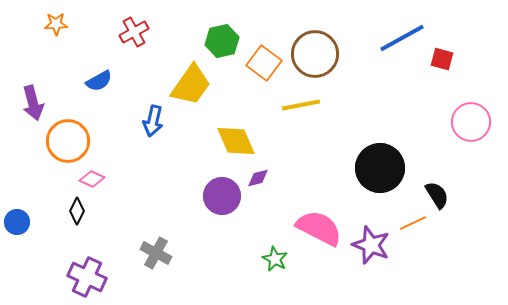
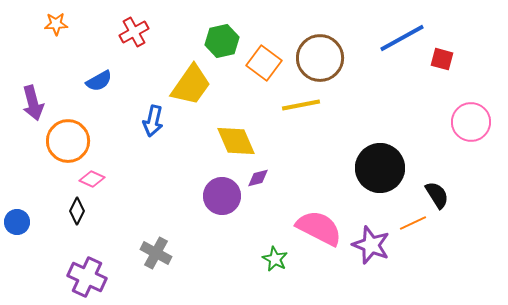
brown circle: moved 5 px right, 4 px down
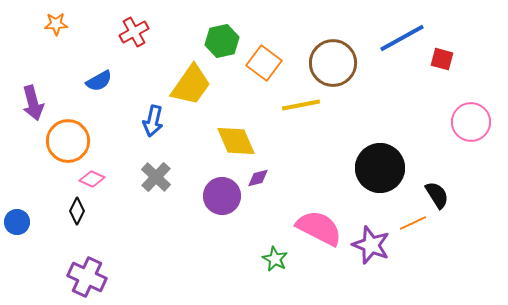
brown circle: moved 13 px right, 5 px down
gray cross: moved 76 px up; rotated 16 degrees clockwise
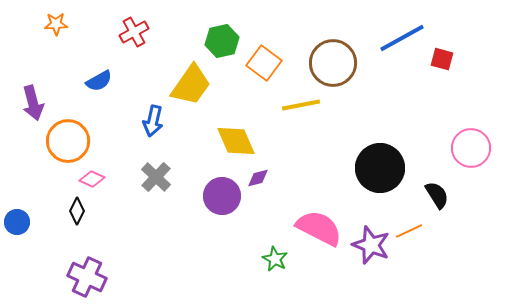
pink circle: moved 26 px down
orange line: moved 4 px left, 8 px down
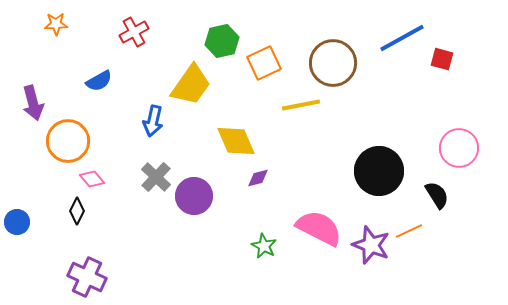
orange square: rotated 28 degrees clockwise
pink circle: moved 12 px left
black circle: moved 1 px left, 3 px down
pink diamond: rotated 25 degrees clockwise
purple circle: moved 28 px left
green star: moved 11 px left, 13 px up
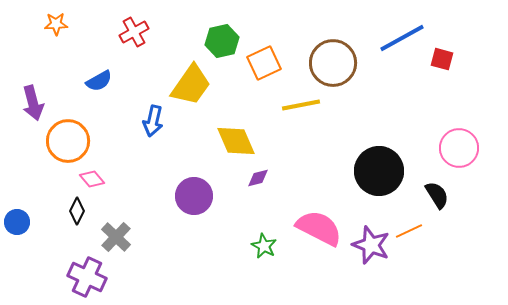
gray cross: moved 40 px left, 60 px down
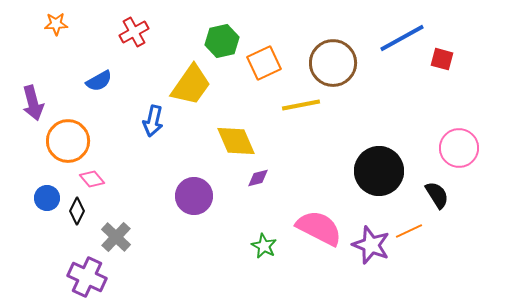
blue circle: moved 30 px right, 24 px up
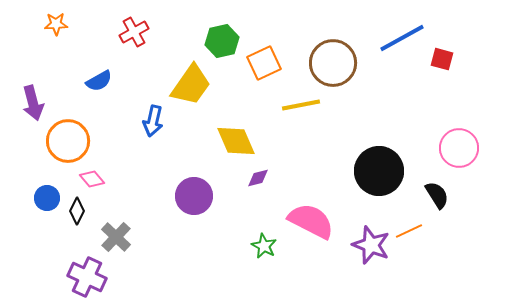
pink semicircle: moved 8 px left, 7 px up
